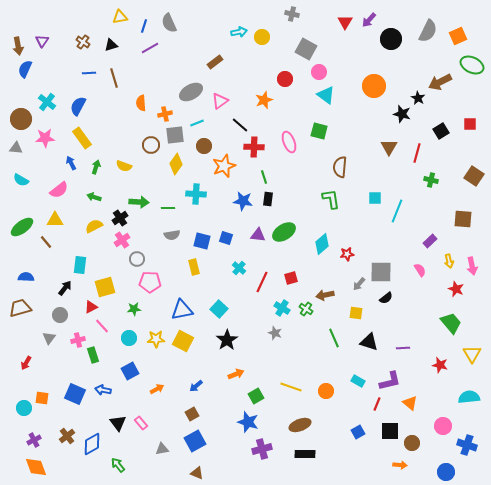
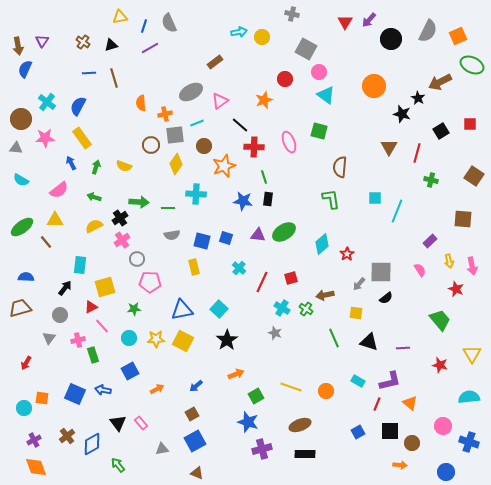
red star at (347, 254): rotated 24 degrees counterclockwise
green trapezoid at (451, 323): moved 11 px left, 3 px up
blue cross at (467, 445): moved 2 px right, 3 px up
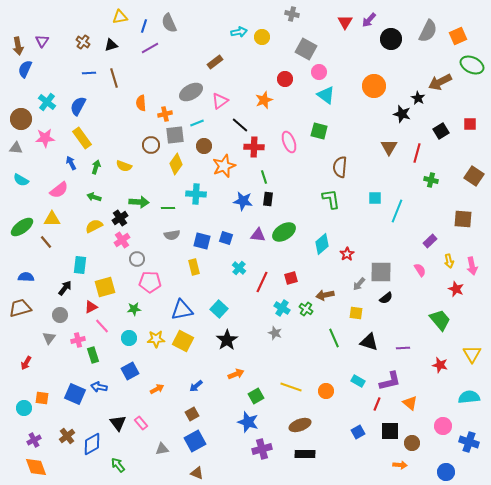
yellow triangle at (55, 220): moved 3 px left, 1 px up
blue arrow at (103, 390): moved 4 px left, 3 px up
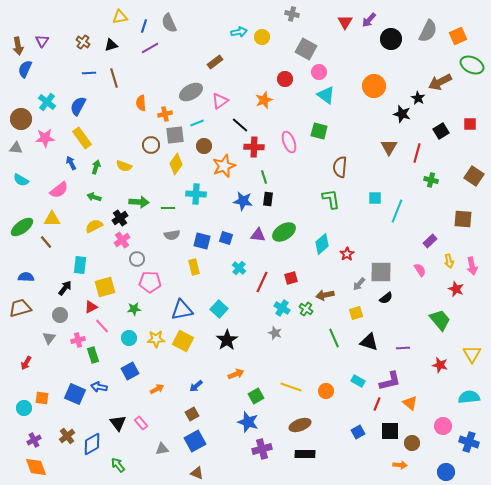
yellow square at (356, 313): rotated 24 degrees counterclockwise
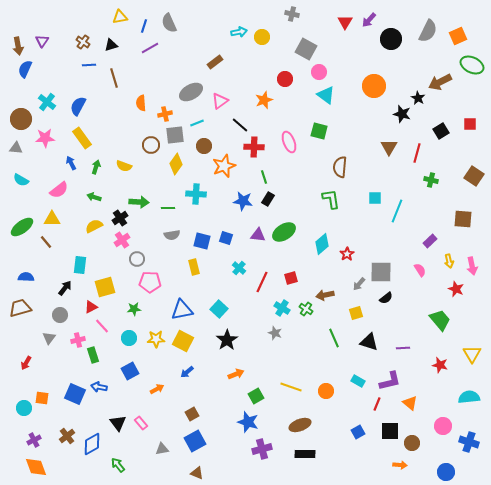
blue line at (89, 73): moved 8 px up
black rectangle at (268, 199): rotated 24 degrees clockwise
blue arrow at (196, 386): moved 9 px left, 14 px up
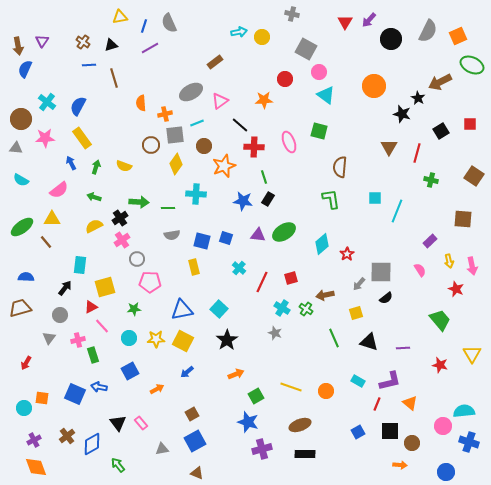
orange star at (264, 100): rotated 18 degrees clockwise
cyan semicircle at (469, 397): moved 5 px left, 14 px down
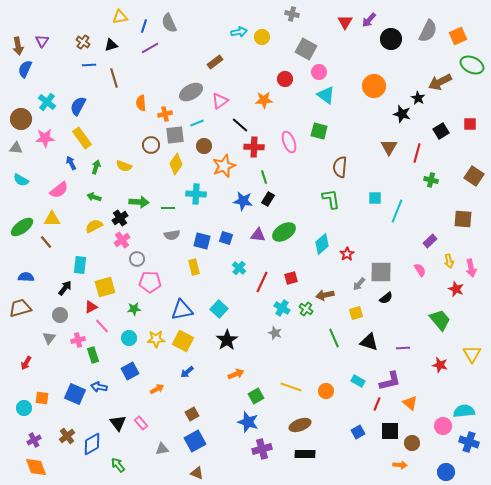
pink arrow at (472, 266): moved 1 px left, 2 px down
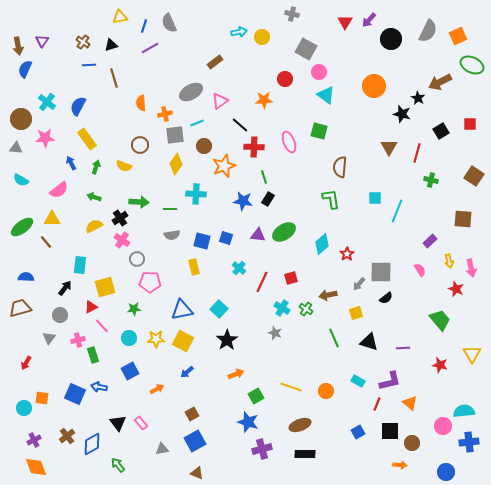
yellow rectangle at (82, 138): moved 5 px right, 1 px down
brown circle at (151, 145): moved 11 px left
green line at (168, 208): moved 2 px right, 1 px down
pink cross at (122, 240): rotated 21 degrees counterclockwise
brown arrow at (325, 295): moved 3 px right
blue cross at (469, 442): rotated 24 degrees counterclockwise
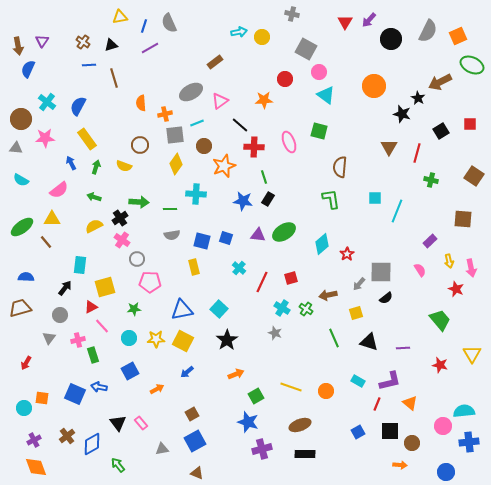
blue semicircle at (25, 69): moved 3 px right
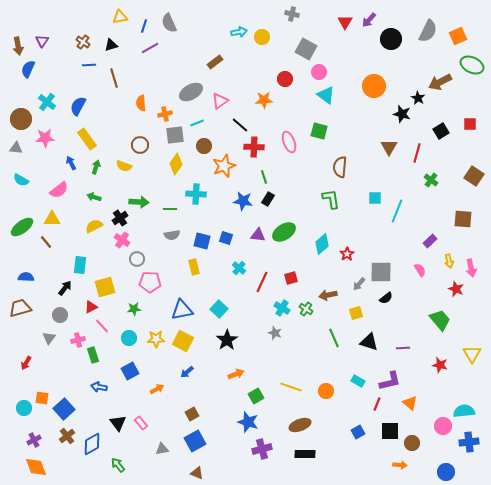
green cross at (431, 180): rotated 24 degrees clockwise
blue square at (75, 394): moved 11 px left, 15 px down; rotated 25 degrees clockwise
